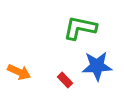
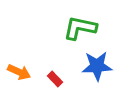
red rectangle: moved 10 px left, 1 px up
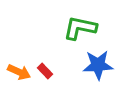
blue star: moved 1 px right, 1 px up
red rectangle: moved 10 px left, 8 px up
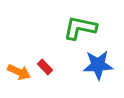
red rectangle: moved 4 px up
